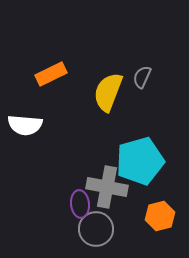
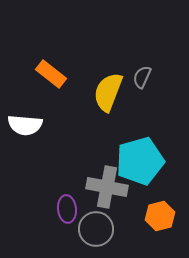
orange rectangle: rotated 64 degrees clockwise
purple ellipse: moved 13 px left, 5 px down
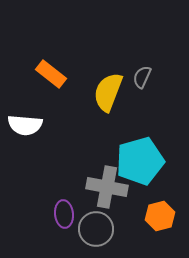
purple ellipse: moved 3 px left, 5 px down
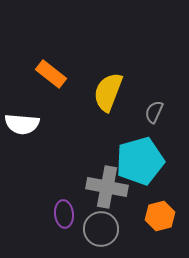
gray semicircle: moved 12 px right, 35 px down
white semicircle: moved 3 px left, 1 px up
gray circle: moved 5 px right
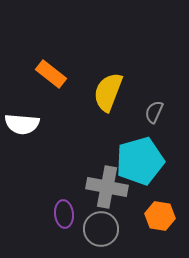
orange hexagon: rotated 24 degrees clockwise
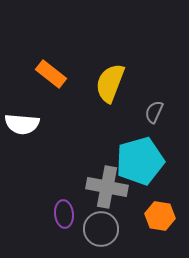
yellow semicircle: moved 2 px right, 9 px up
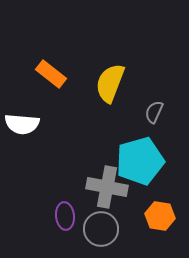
purple ellipse: moved 1 px right, 2 px down
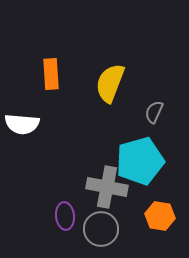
orange rectangle: rotated 48 degrees clockwise
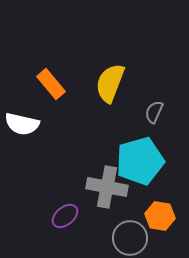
orange rectangle: moved 10 px down; rotated 36 degrees counterclockwise
white semicircle: rotated 8 degrees clockwise
purple ellipse: rotated 56 degrees clockwise
gray circle: moved 29 px right, 9 px down
